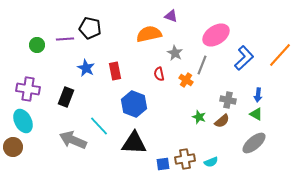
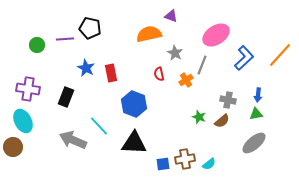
red rectangle: moved 4 px left, 2 px down
orange cross: rotated 24 degrees clockwise
green triangle: rotated 40 degrees counterclockwise
cyan semicircle: moved 2 px left, 2 px down; rotated 16 degrees counterclockwise
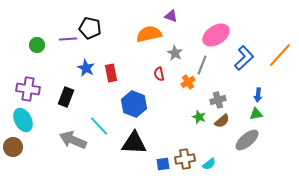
purple line: moved 3 px right
orange cross: moved 2 px right, 2 px down
gray cross: moved 10 px left; rotated 28 degrees counterclockwise
cyan ellipse: moved 1 px up
gray ellipse: moved 7 px left, 3 px up
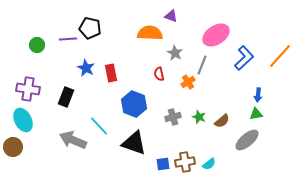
orange semicircle: moved 1 px right, 1 px up; rotated 15 degrees clockwise
orange line: moved 1 px down
gray cross: moved 45 px left, 17 px down
black triangle: rotated 16 degrees clockwise
brown cross: moved 3 px down
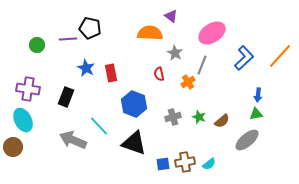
purple triangle: rotated 16 degrees clockwise
pink ellipse: moved 4 px left, 2 px up
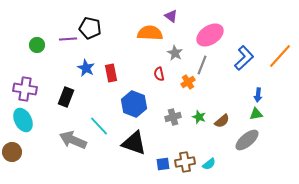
pink ellipse: moved 2 px left, 2 px down
purple cross: moved 3 px left
brown circle: moved 1 px left, 5 px down
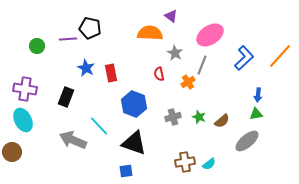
green circle: moved 1 px down
gray ellipse: moved 1 px down
blue square: moved 37 px left, 7 px down
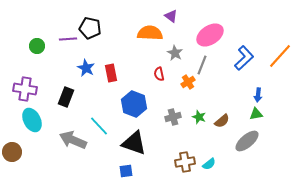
cyan ellipse: moved 9 px right
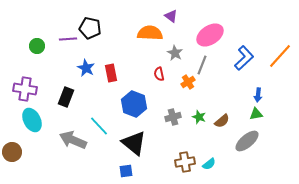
black triangle: rotated 20 degrees clockwise
